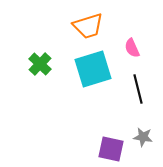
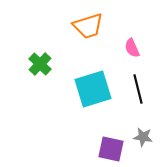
cyan square: moved 20 px down
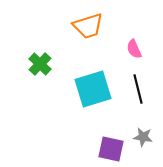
pink semicircle: moved 2 px right, 1 px down
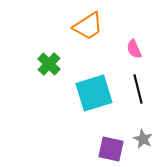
orange trapezoid: rotated 16 degrees counterclockwise
green cross: moved 9 px right
cyan square: moved 1 px right, 4 px down
gray star: moved 2 px down; rotated 18 degrees clockwise
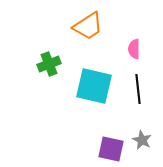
pink semicircle: rotated 24 degrees clockwise
green cross: rotated 25 degrees clockwise
black line: rotated 8 degrees clockwise
cyan square: moved 7 px up; rotated 30 degrees clockwise
gray star: moved 1 px left, 1 px down
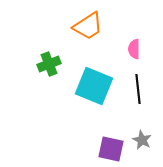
cyan square: rotated 9 degrees clockwise
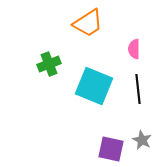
orange trapezoid: moved 3 px up
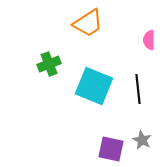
pink semicircle: moved 15 px right, 9 px up
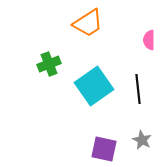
cyan square: rotated 33 degrees clockwise
purple square: moved 7 px left
